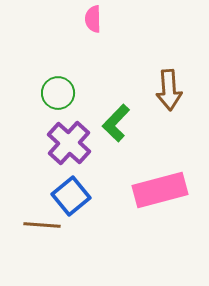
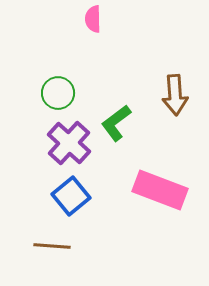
brown arrow: moved 6 px right, 5 px down
green L-shape: rotated 9 degrees clockwise
pink rectangle: rotated 36 degrees clockwise
brown line: moved 10 px right, 21 px down
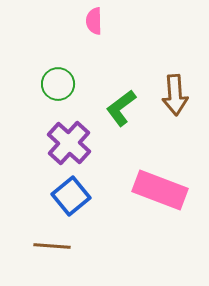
pink semicircle: moved 1 px right, 2 px down
green circle: moved 9 px up
green L-shape: moved 5 px right, 15 px up
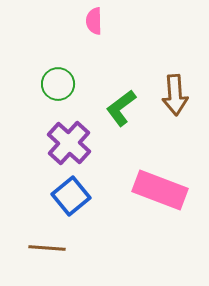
brown line: moved 5 px left, 2 px down
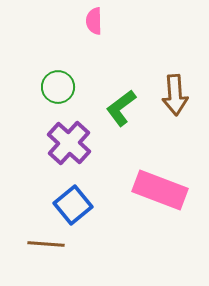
green circle: moved 3 px down
blue square: moved 2 px right, 9 px down
brown line: moved 1 px left, 4 px up
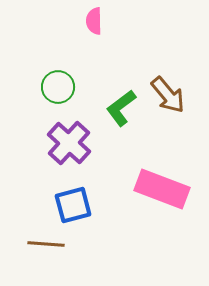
brown arrow: moved 7 px left; rotated 36 degrees counterclockwise
pink rectangle: moved 2 px right, 1 px up
blue square: rotated 24 degrees clockwise
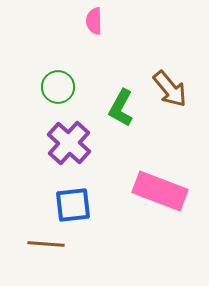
brown arrow: moved 2 px right, 6 px up
green L-shape: rotated 24 degrees counterclockwise
pink rectangle: moved 2 px left, 2 px down
blue square: rotated 9 degrees clockwise
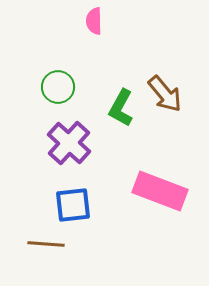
brown arrow: moved 5 px left, 5 px down
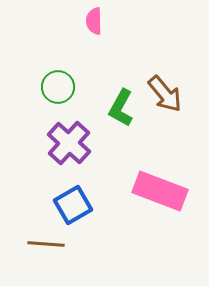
blue square: rotated 24 degrees counterclockwise
